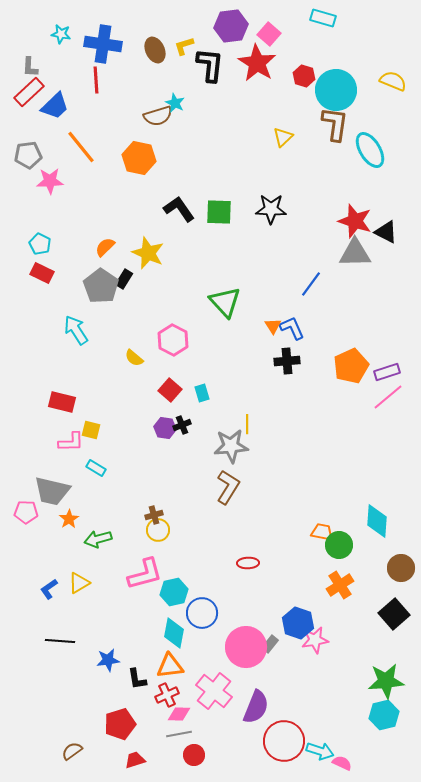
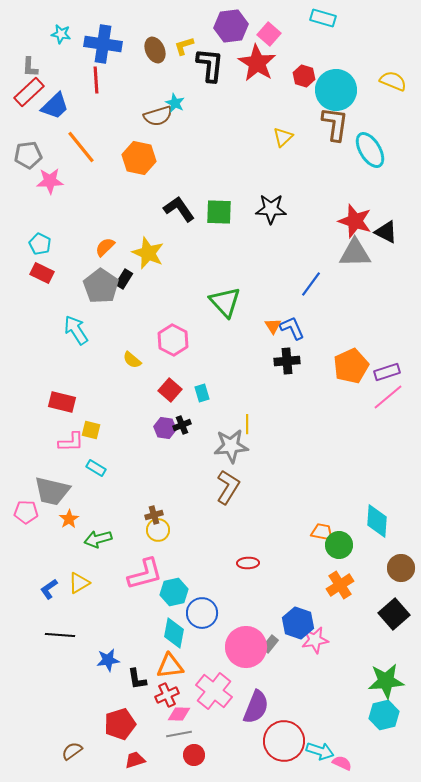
yellow semicircle at (134, 358): moved 2 px left, 2 px down
black line at (60, 641): moved 6 px up
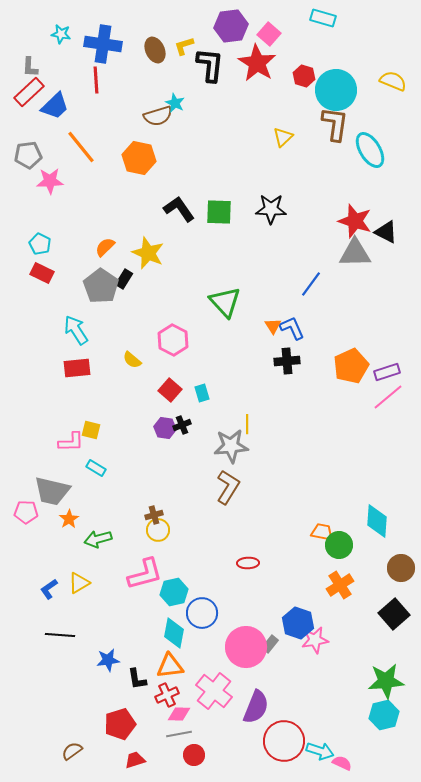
red rectangle at (62, 402): moved 15 px right, 34 px up; rotated 20 degrees counterclockwise
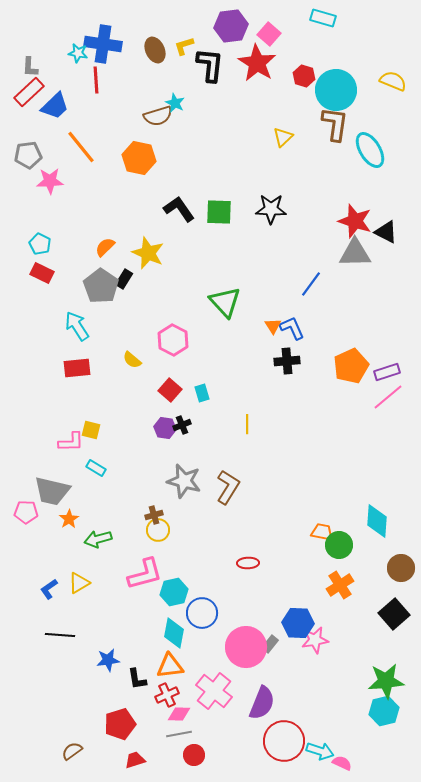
cyan star at (61, 34): moved 17 px right, 19 px down
cyan arrow at (76, 330): moved 1 px right, 4 px up
gray star at (231, 446): moved 47 px left, 35 px down; rotated 20 degrees clockwise
blue hexagon at (298, 623): rotated 16 degrees counterclockwise
purple semicircle at (256, 707): moved 6 px right, 4 px up
cyan hexagon at (384, 715): moved 4 px up
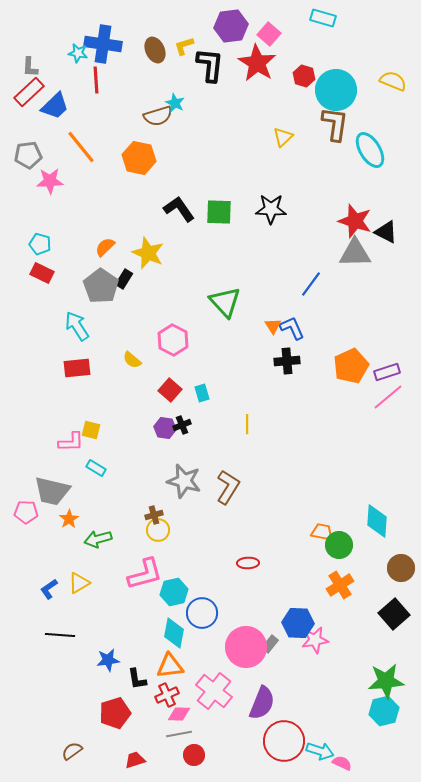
cyan pentagon at (40, 244): rotated 10 degrees counterclockwise
red pentagon at (120, 724): moved 5 px left, 11 px up
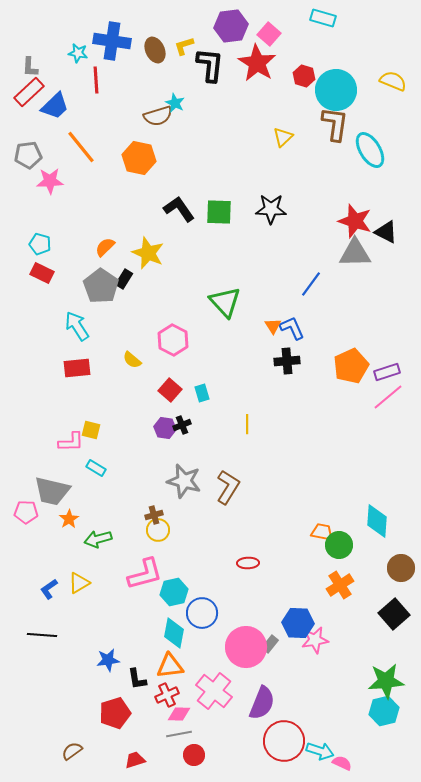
blue cross at (103, 44): moved 9 px right, 3 px up
black line at (60, 635): moved 18 px left
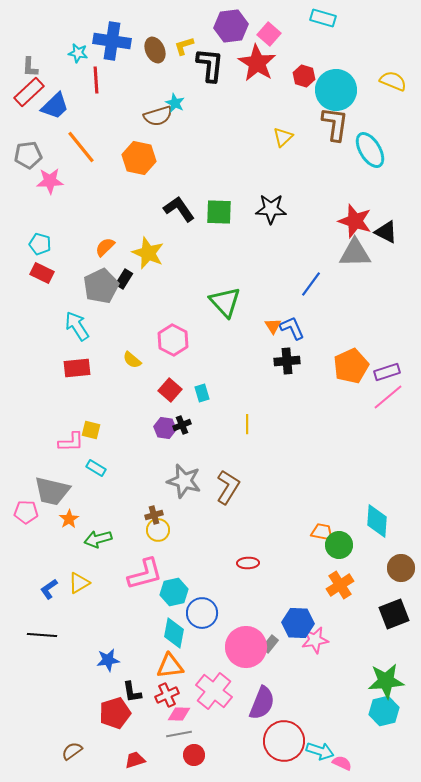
gray pentagon at (101, 286): rotated 12 degrees clockwise
black square at (394, 614): rotated 20 degrees clockwise
black L-shape at (137, 679): moved 5 px left, 13 px down
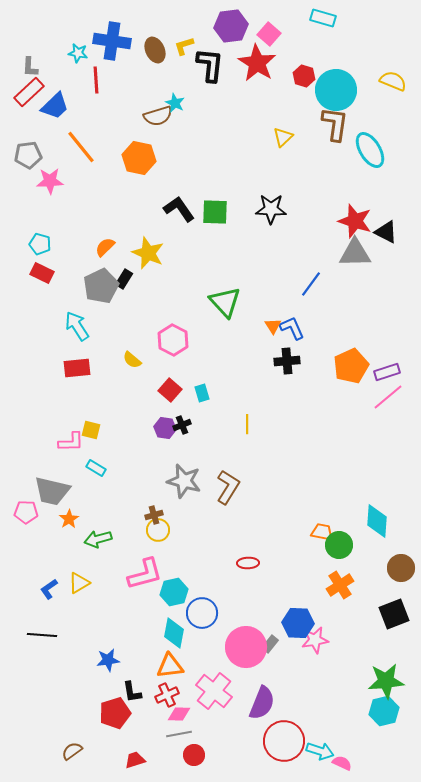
green square at (219, 212): moved 4 px left
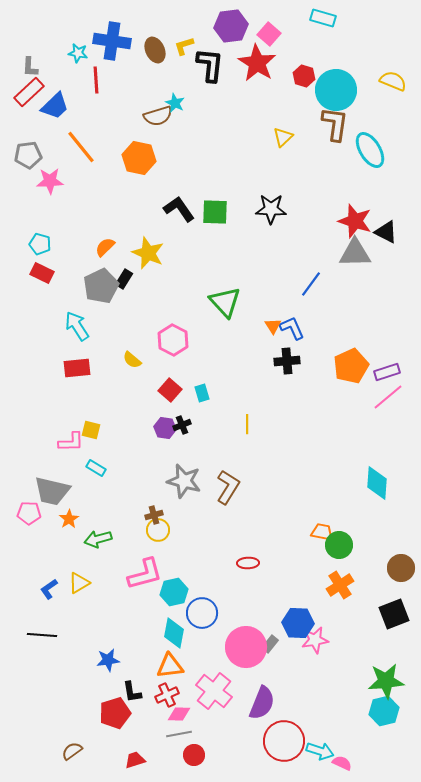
pink pentagon at (26, 512): moved 3 px right, 1 px down
cyan diamond at (377, 521): moved 38 px up
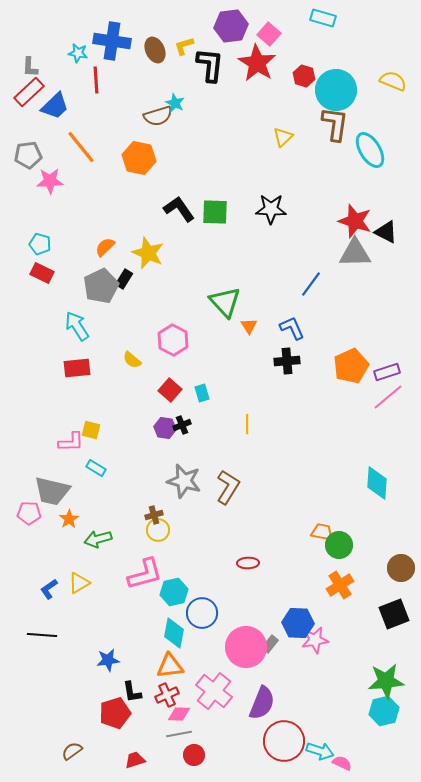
orange triangle at (273, 326): moved 24 px left
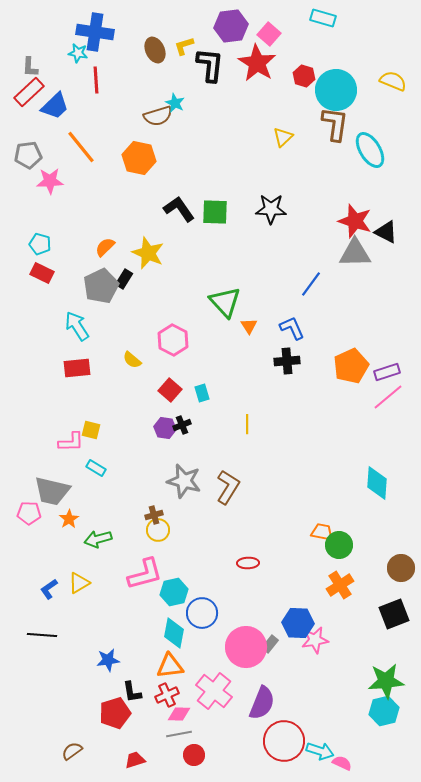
blue cross at (112, 41): moved 17 px left, 9 px up
